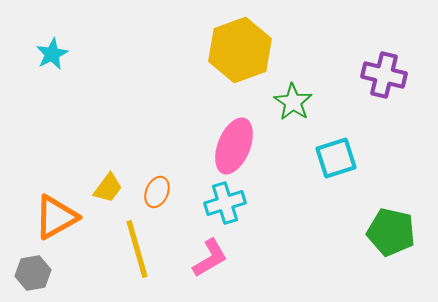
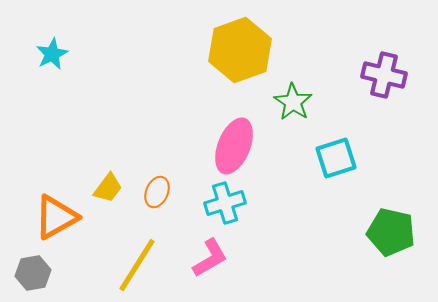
yellow line: moved 16 px down; rotated 48 degrees clockwise
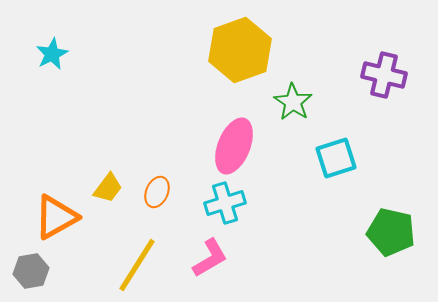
gray hexagon: moved 2 px left, 2 px up
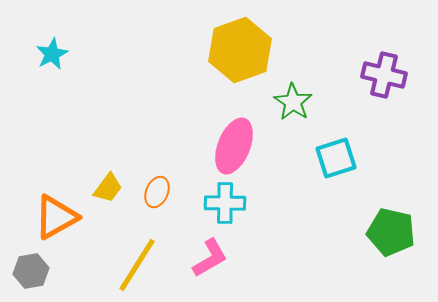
cyan cross: rotated 18 degrees clockwise
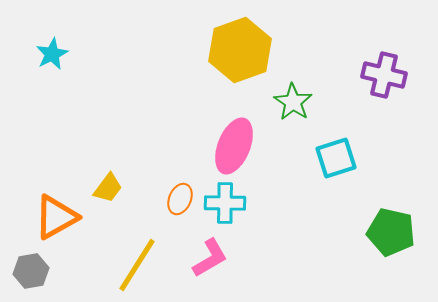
orange ellipse: moved 23 px right, 7 px down
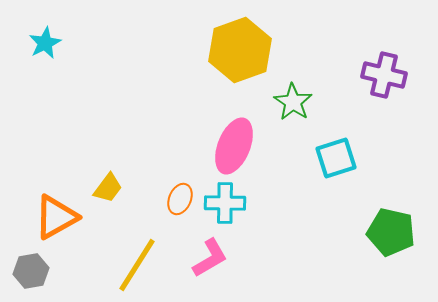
cyan star: moved 7 px left, 11 px up
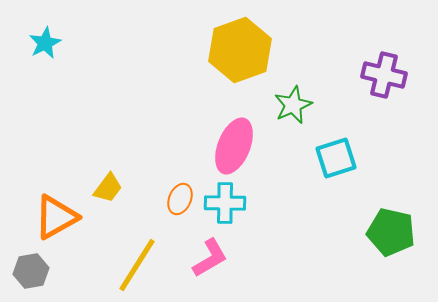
green star: moved 3 px down; rotated 15 degrees clockwise
